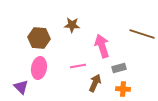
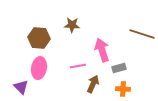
pink arrow: moved 4 px down
brown arrow: moved 2 px left, 1 px down
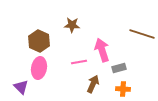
brown hexagon: moved 3 px down; rotated 20 degrees clockwise
pink line: moved 1 px right, 4 px up
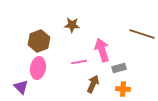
brown hexagon: rotated 15 degrees clockwise
pink ellipse: moved 1 px left
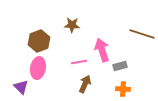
gray rectangle: moved 1 px right, 2 px up
brown arrow: moved 8 px left
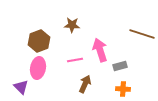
pink arrow: moved 2 px left
pink line: moved 4 px left, 2 px up
